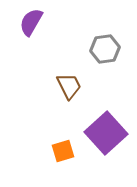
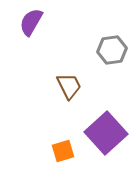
gray hexagon: moved 7 px right, 1 px down
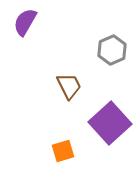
purple semicircle: moved 6 px left
gray hexagon: rotated 16 degrees counterclockwise
purple square: moved 4 px right, 10 px up
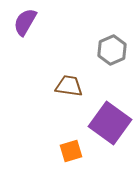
brown trapezoid: rotated 56 degrees counterclockwise
purple square: rotated 12 degrees counterclockwise
orange square: moved 8 px right
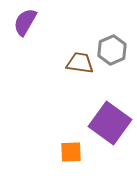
brown trapezoid: moved 11 px right, 23 px up
orange square: moved 1 px down; rotated 15 degrees clockwise
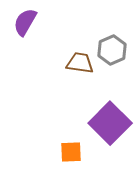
purple square: rotated 9 degrees clockwise
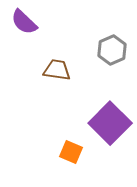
purple semicircle: moved 1 px left; rotated 76 degrees counterclockwise
brown trapezoid: moved 23 px left, 7 px down
orange square: rotated 25 degrees clockwise
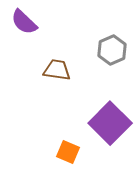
orange square: moved 3 px left
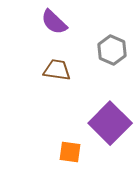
purple semicircle: moved 30 px right
gray hexagon: rotated 12 degrees counterclockwise
orange square: moved 2 px right; rotated 15 degrees counterclockwise
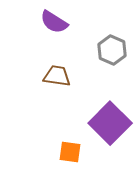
purple semicircle: rotated 12 degrees counterclockwise
brown trapezoid: moved 6 px down
